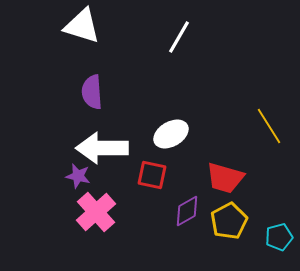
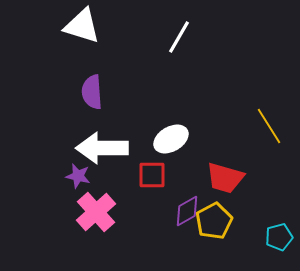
white ellipse: moved 5 px down
red square: rotated 12 degrees counterclockwise
yellow pentagon: moved 15 px left
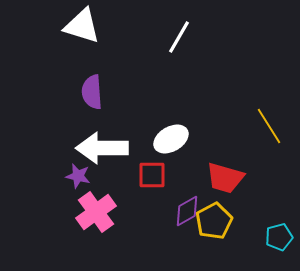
pink cross: rotated 6 degrees clockwise
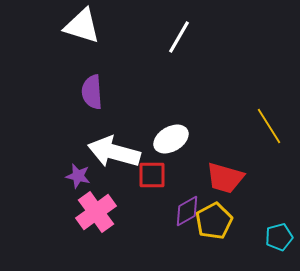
white arrow: moved 12 px right, 4 px down; rotated 15 degrees clockwise
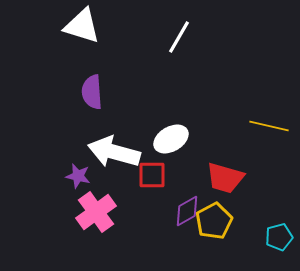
yellow line: rotated 45 degrees counterclockwise
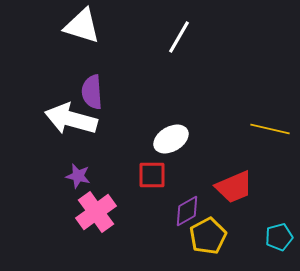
yellow line: moved 1 px right, 3 px down
white arrow: moved 43 px left, 33 px up
red trapezoid: moved 9 px right, 9 px down; rotated 39 degrees counterclockwise
yellow pentagon: moved 6 px left, 15 px down
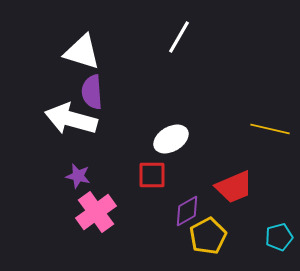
white triangle: moved 26 px down
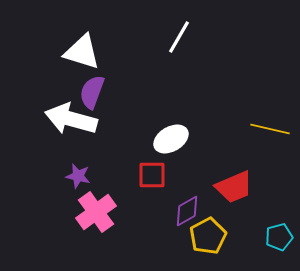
purple semicircle: rotated 24 degrees clockwise
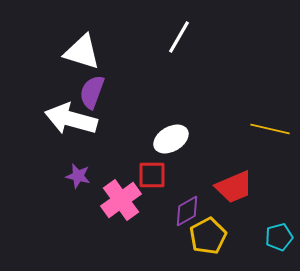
pink cross: moved 25 px right, 12 px up
